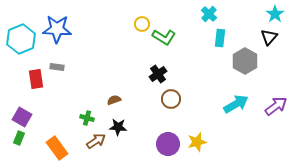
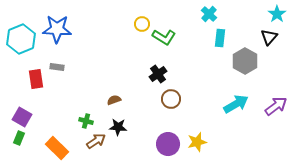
cyan star: moved 2 px right
green cross: moved 1 px left, 3 px down
orange rectangle: rotated 10 degrees counterclockwise
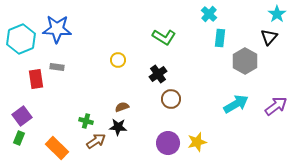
yellow circle: moved 24 px left, 36 px down
brown semicircle: moved 8 px right, 7 px down
purple square: moved 1 px up; rotated 24 degrees clockwise
purple circle: moved 1 px up
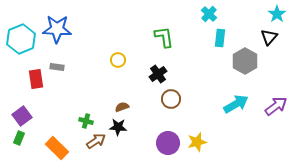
green L-shape: rotated 130 degrees counterclockwise
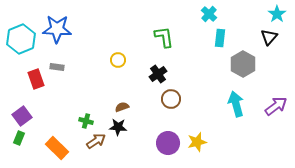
gray hexagon: moved 2 px left, 3 px down
red rectangle: rotated 12 degrees counterclockwise
cyan arrow: rotated 75 degrees counterclockwise
